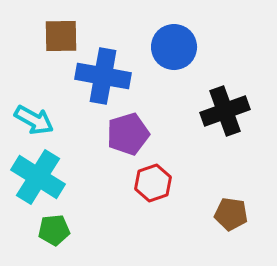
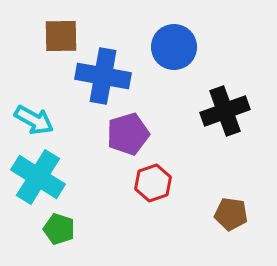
green pentagon: moved 5 px right, 1 px up; rotated 24 degrees clockwise
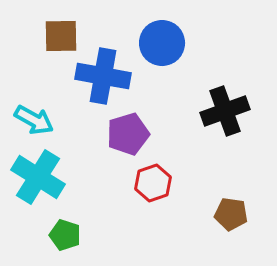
blue circle: moved 12 px left, 4 px up
green pentagon: moved 6 px right, 6 px down
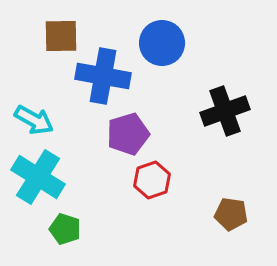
red hexagon: moved 1 px left, 3 px up
green pentagon: moved 6 px up
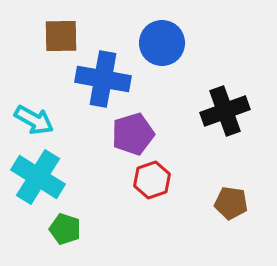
blue cross: moved 3 px down
purple pentagon: moved 5 px right
brown pentagon: moved 11 px up
